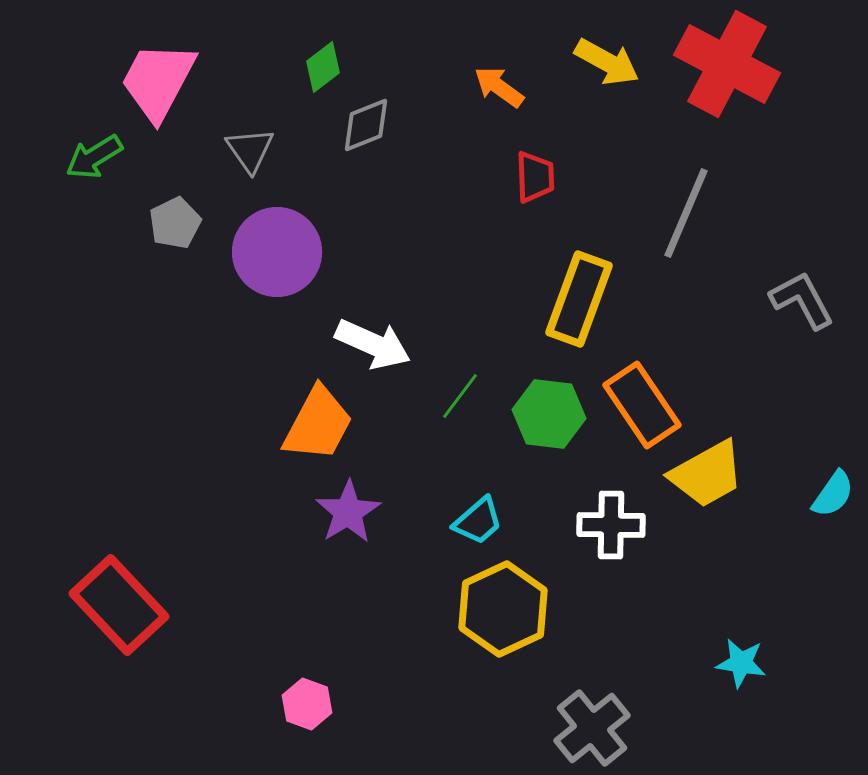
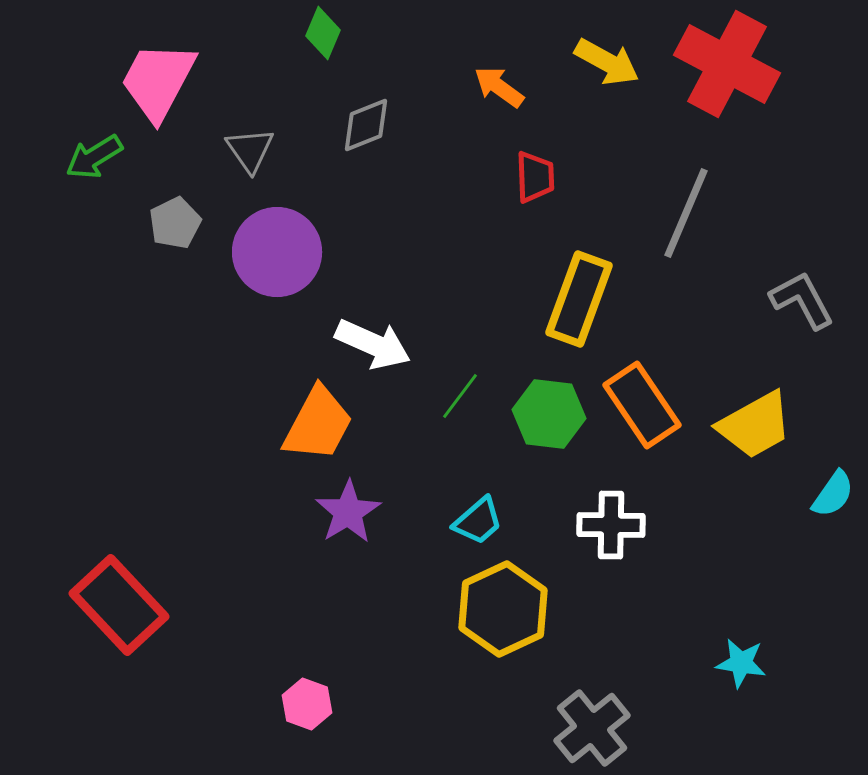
green diamond: moved 34 px up; rotated 30 degrees counterclockwise
yellow trapezoid: moved 48 px right, 49 px up
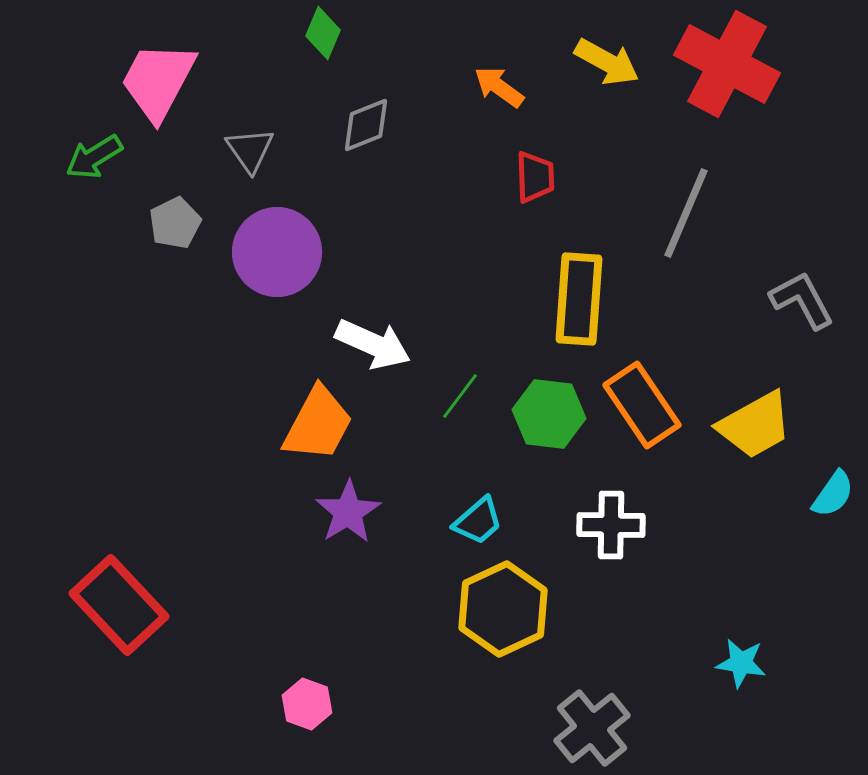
yellow rectangle: rotated 16 degrees counterclockwise
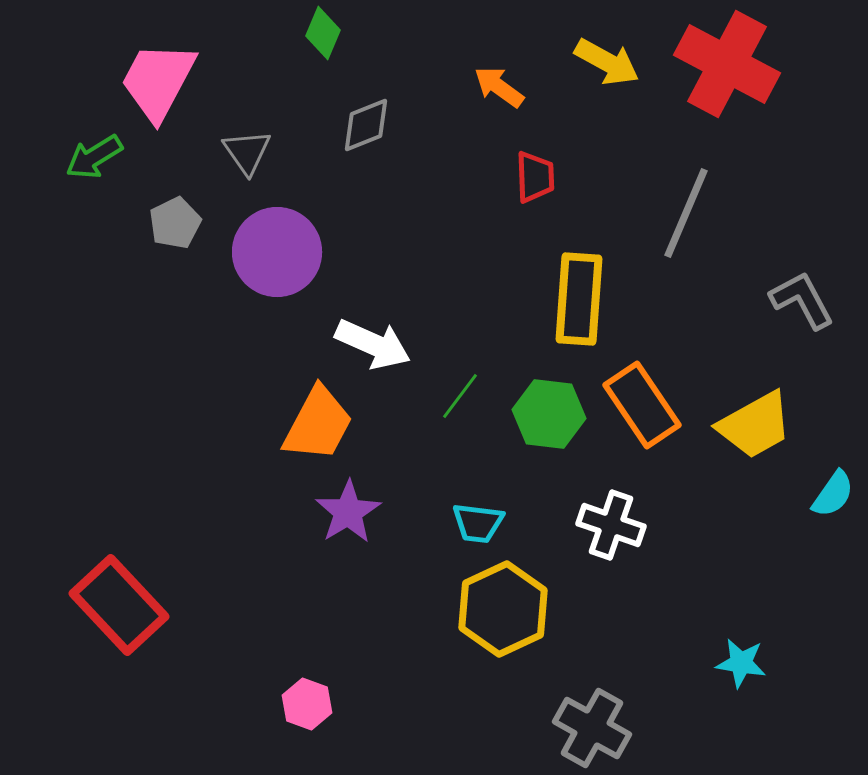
gray triangle: moved 3 px left, 2 px down
cyan trapezoid: moved 2 px down; rotated 48 degrees clockwise
white cross: rotated 18 degrees clockwise
gray cross: rotated 22 degrees counterclockwise
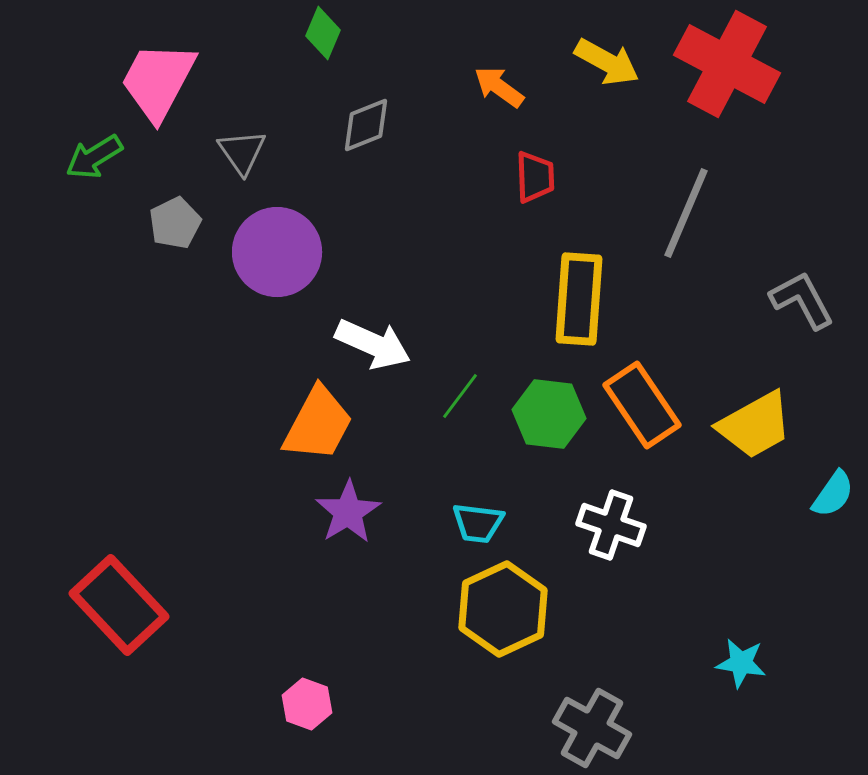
gray triangle: moved 5 px left
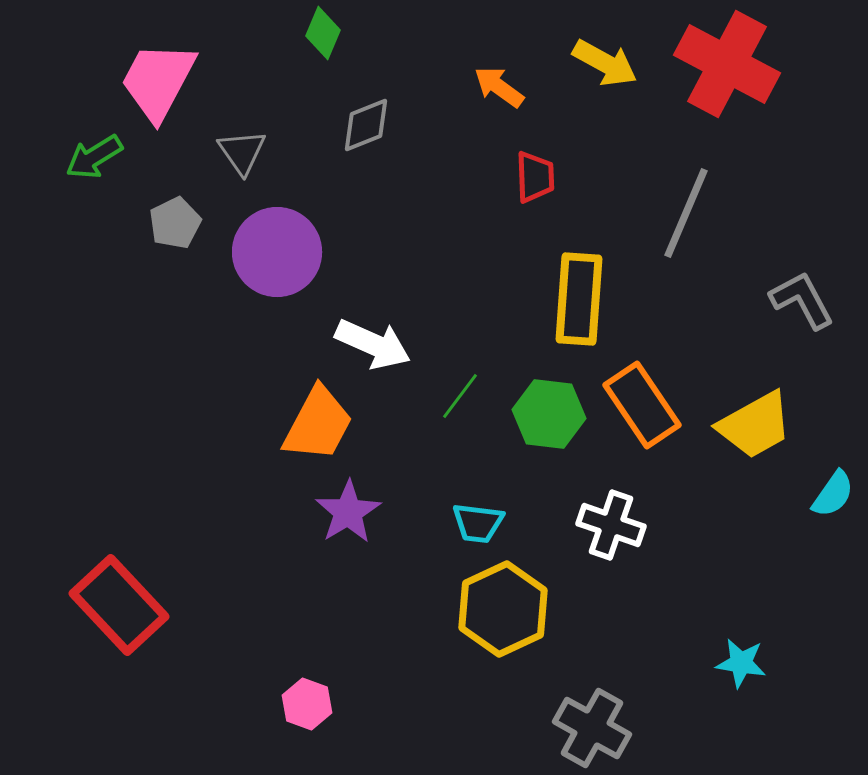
yellow arrow: moved 2 px left, 1 px down
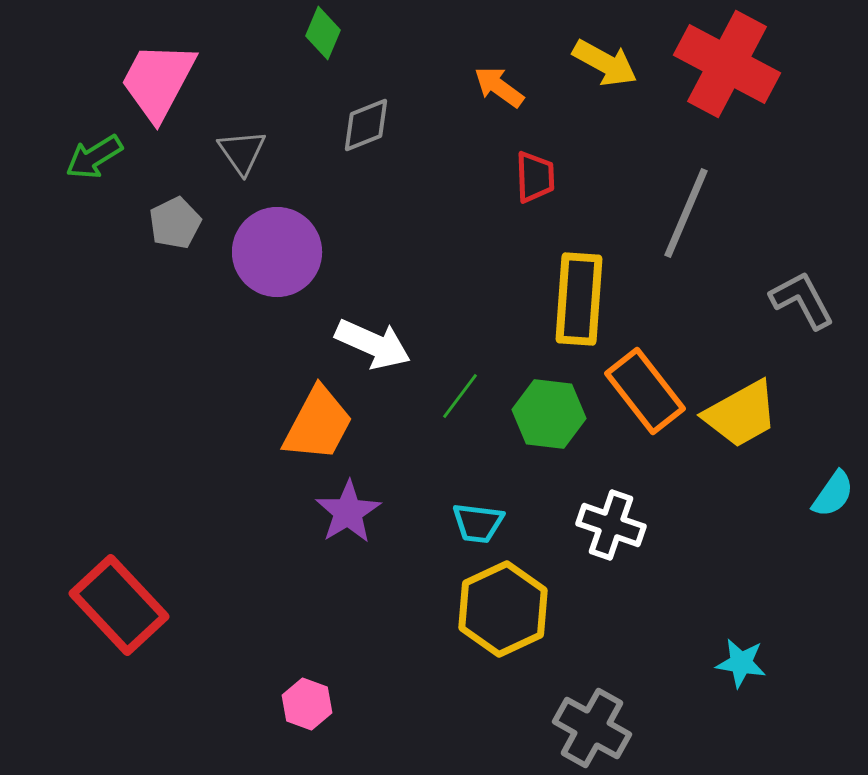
orange rectangle: moved 3 px right, 14 px up; rotated 4 degrees counterclockwise
yellow trapezoid: moved 14 px left, 11 px up
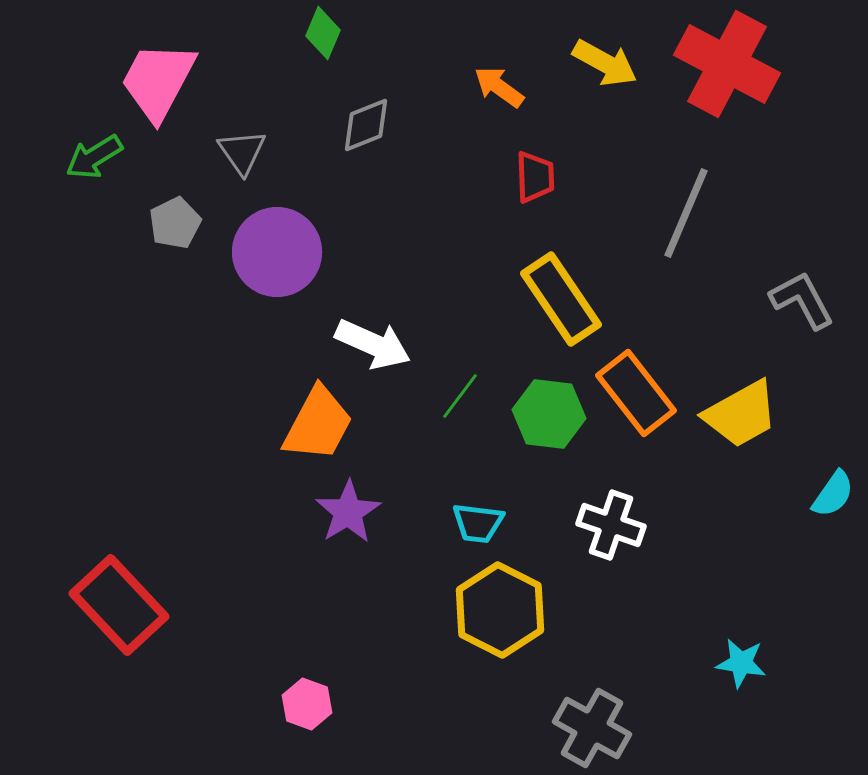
yellow rectangle: moved 18 px left; rotated 38 degrees counterclockwise
orange rectangle: moved 9 px left, 2 px down
yellow hexagon: moved 3 px left, 1 px down; rotated 8 degrees counterclockwise
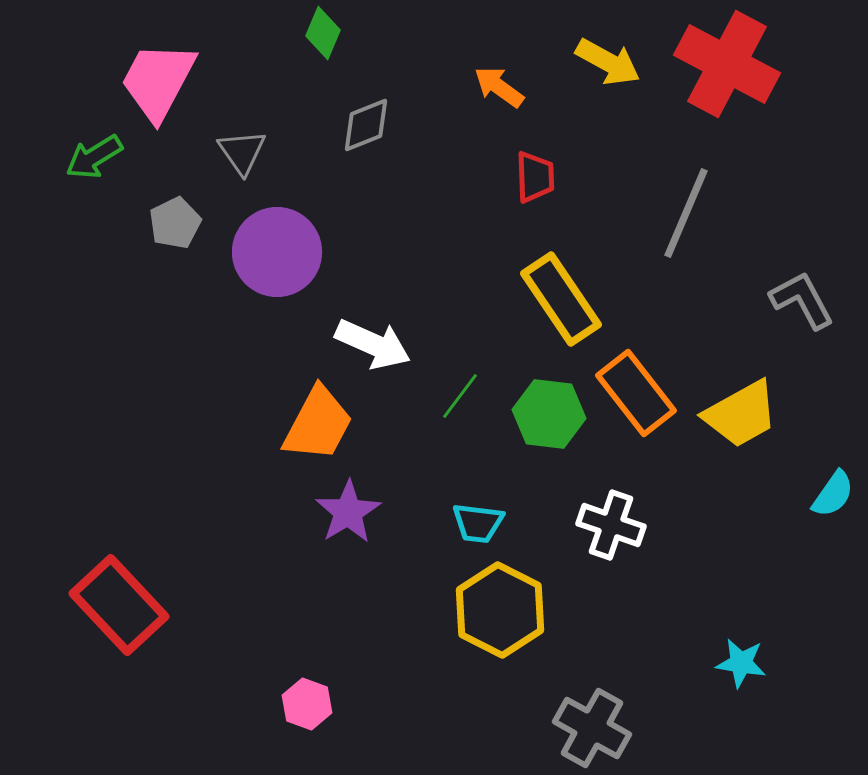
yellow arrow: moved 3 px right, 1 px up
